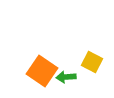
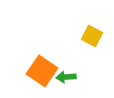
yellow square: moved 26 px up
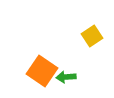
yellow square: rotated 30 degrees clockwise
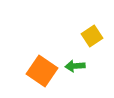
green arrow: moved 9 px right, 11 px up
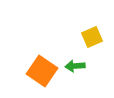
yellow square: moved 1 px down; rotated 10 degrees clockwise
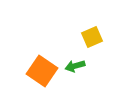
green arrow: rotated 12 degrees counterclockwise
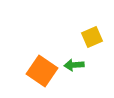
green arrow: moved 1 px left, 1 px up; rotated 12 degrees clockwise
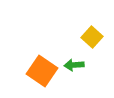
yellow square: rotated 25 degrees counterclockwise
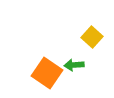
orange square: moved 5 px right, 2 px down
